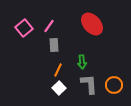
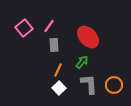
red ellipse: moved 4 px left, 13 px down
green arrow: rotated 136 degrees counterclockwise
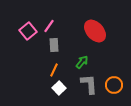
pink square: moved 4 px right, 3 px down
red ellipse: moved 7 px right, 6 px up
orange line: moved 4 px left
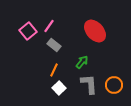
gray rectangle: rotated 48 degrees counterclockwise
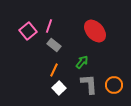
pink line: rotated 16 degrees counterclockwise
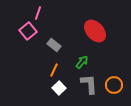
pink line: moved 11 px left, 13 px up
